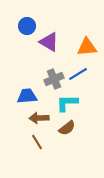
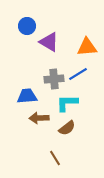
gray cross: rotated 18 degrees clockwise
brown line: moved 18 px right, 16 px down
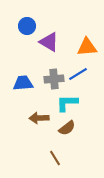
blue trapezoid: moved 4 px left, 13 px up
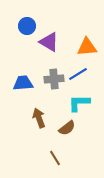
cyan L-shape: moved 12 px right
brown arrow: rotated 72 degrees clockwise
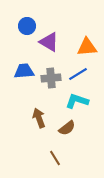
gray cross: moved 3 px left, 1 px up
blue trapezoid: moved 1 px right, 12 px up
cyan L-shape: moved 2 px left, 2 px up; rotated 20 degrees clockwise
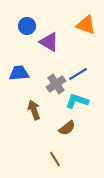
orange triangle: moved 1 px left, 22 px up; rotated 25 degrees clockwise
blue trapezoid: moved 5 px left, 2 px down
gray cross: moved 5 px right, 6 px down; rotated 30 degrees counterclockwise
brown arrow: moved 5 px left, 8 px up
brown line: moved 1 px down
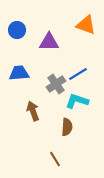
blue circle: moved 10 px left, 4 px down
purple triangle: rotated 30 degrees counterclockwise
brown arrow: moved 1 px left, 1 px down
brown semicircle: moved 1 px up; rotated 48 degrees counterclockwise
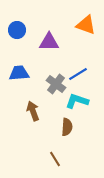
gray cross: rotated 18 degrees counterclockwise
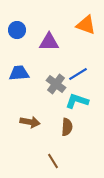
brown arrow: moved 3 px left, 11 px down; rotated 120 degrees clockwise
brown line: moved 2 px left, 2 px down
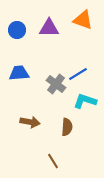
orange triangle: moved 3 px left, 5 px up
purple triangle: moved 14 px up
cyan L-shape: moved 8 px right
